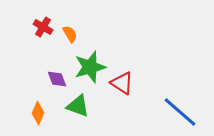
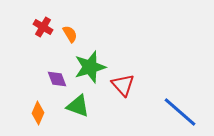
red triangle: moved 1 px right, 2 px down; rotated 15 degrees clockwise
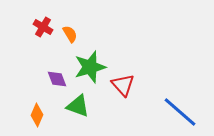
orange diamond: moved 1 px left, 2 px down
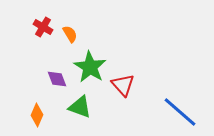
green star: rotated 24 degrees counterclockwise
green triangle: moved 2 px right, 1 px down
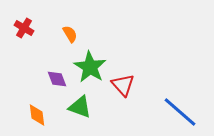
red cross: moved 19 px left, 1 px down
orange diamond: rotated 30 degrees counterclockwise
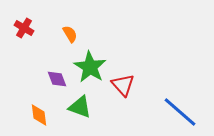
orange diamond: moved 2 px right
